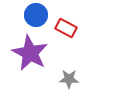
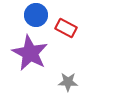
gray star: moved 1 px left, 3 px down
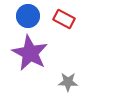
blue circle: moved 8 px left, 1 px down
red rectangle: moved 2 px left, 9 px up
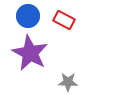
red rectangle: moved 1 px down
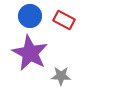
blue circle: moved 2 px right
gray star: moved 7 px left, 6 px up
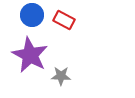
blue circle: moved 2 px right, 1 px up
purple star: moved 2 px down
